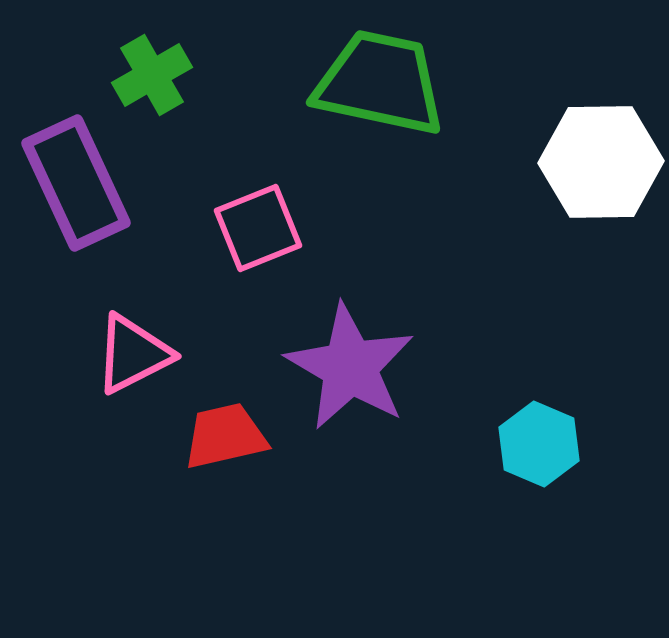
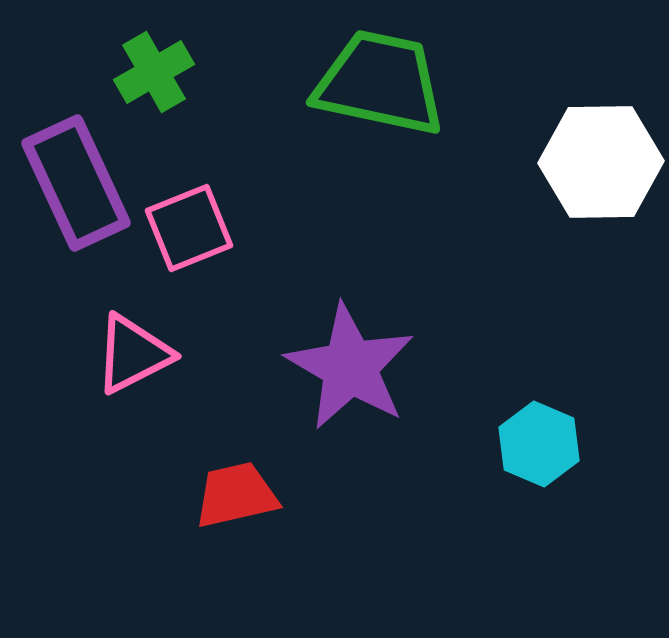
green cross: moved 2 px right, 3 px up
pink square: moved 69 px left
red trapezoid: moved 11 px right, 59 px down
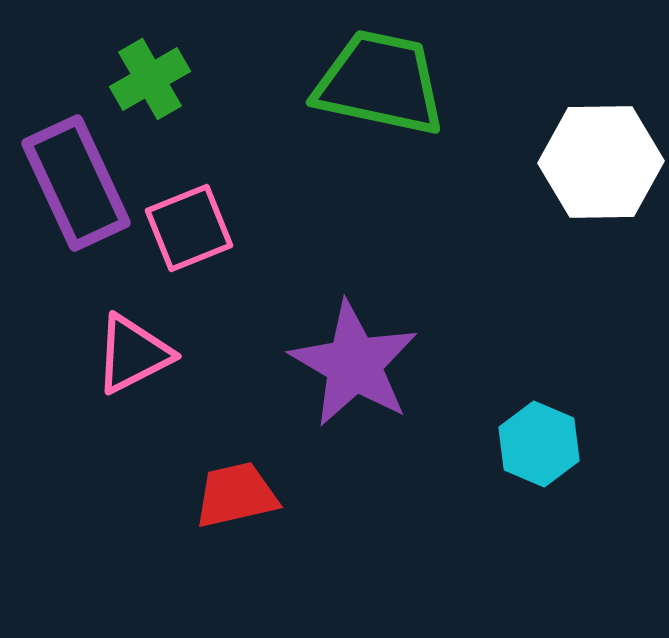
green cross: moved 4 px left, 7 px down
purple star: moved 4 px right, 3 px up
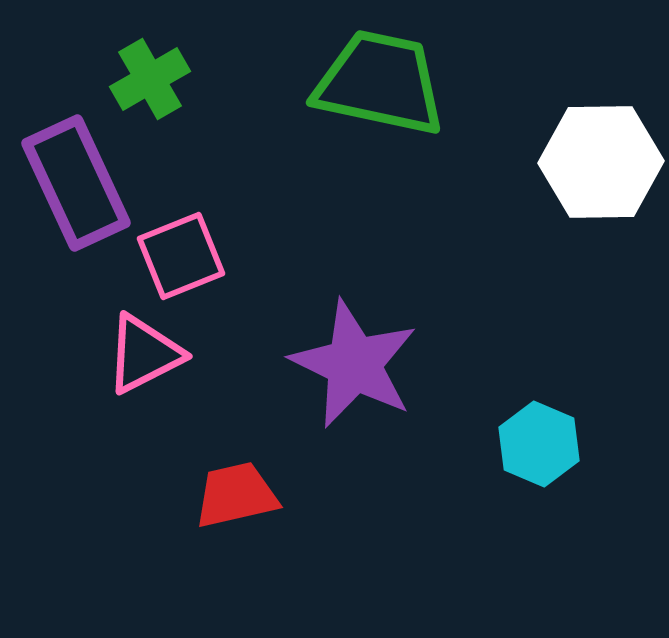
pink square: moved 8 px left, 28 px down
pink triangle: moved 11 px right
purple star: rotated 4 degrees counterclockwise
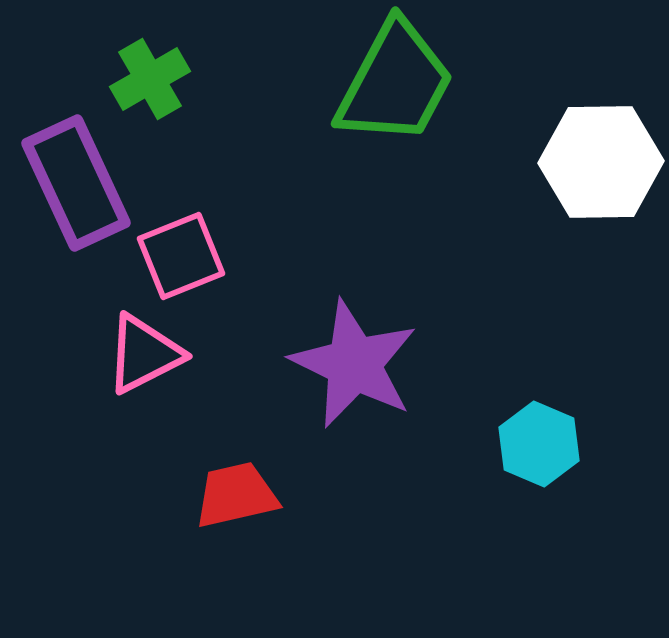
green trapezoid: moved 15 px right; rotated 106 degrees clockwise
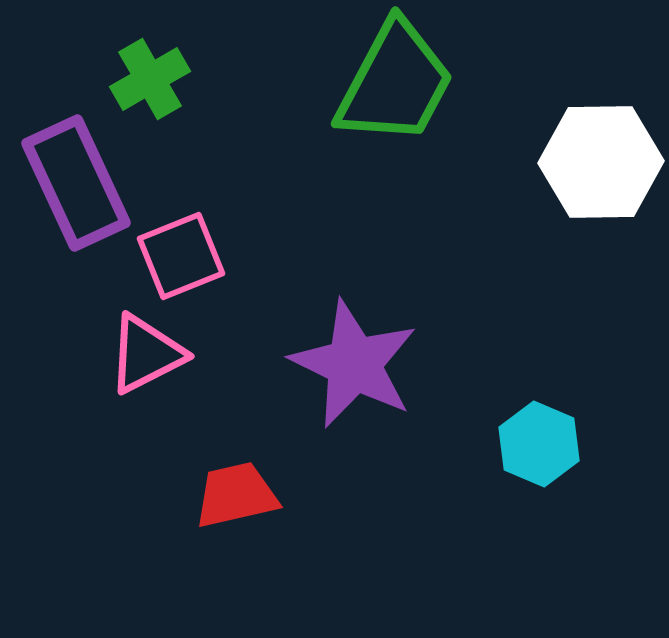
pink triangle: moved 2 px right
